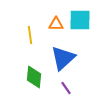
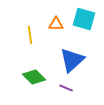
cyan square: moved 4 px right, 1 px up; rotated 15 degrees clockwise
blue triangle: moved 9 px right, 2 px down
green diamond: rotated 50 degrees counterclockwise
purple line: rotated 32 degrees counterclockwise
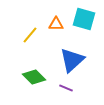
yellow line: rotated 48 degrees clockwise
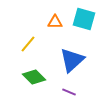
orange triangle: moved 1 px left, 2 px up
yellow line: moved 2 px left, 9 px down
purple line: moved 3 px right, 4 px down
